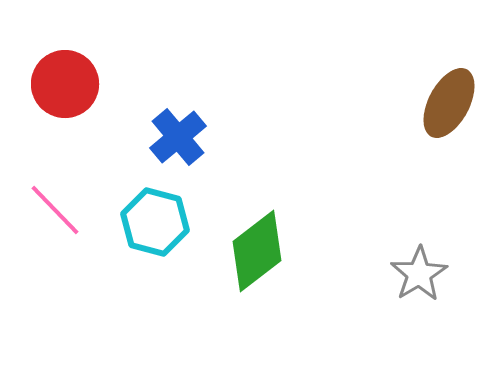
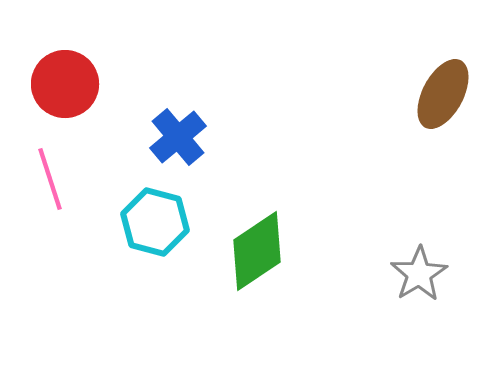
brown ellipse: moved 6 px left, 9 px up
pink line: moved 5 px left, 31 px up; rotated 26 degrees clockwise
green diamond: rotated 4 degrees clockwise
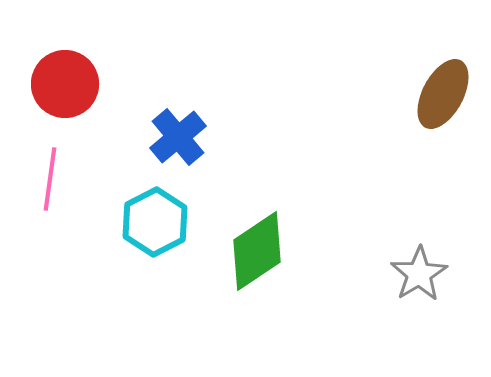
pink line: rotated 26 degrees clockwise
cyan hexagon: rotated 18 degrees clockwise
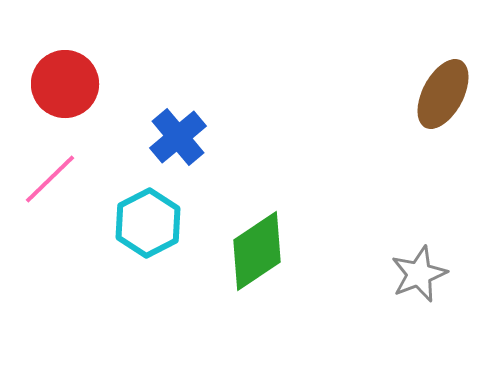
pink line: rotated 38 degrees clockwise
cyan hexagon: moved 7 px left, 1 px down
gray star: rotated 10 degrees clockwise
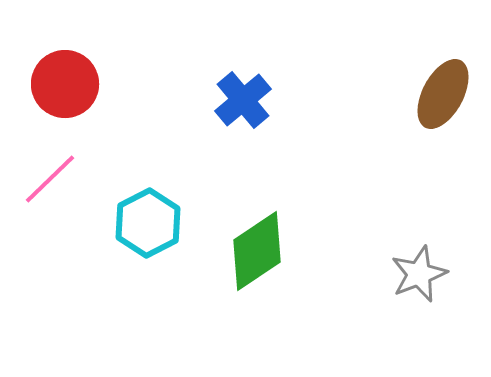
blue cross: moved 65 px right, 37 px up
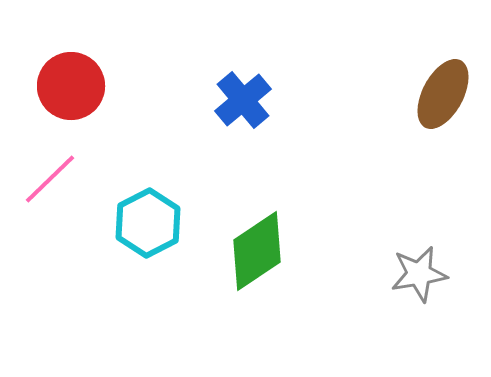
red circle: moved 6 px right, 2 px down
gray star: rotated 12 degrees clockwise
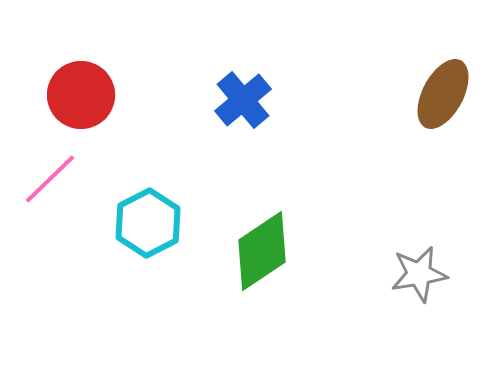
red circle: moved 10 px right, 9 px down
green diamond: moved 5 px right
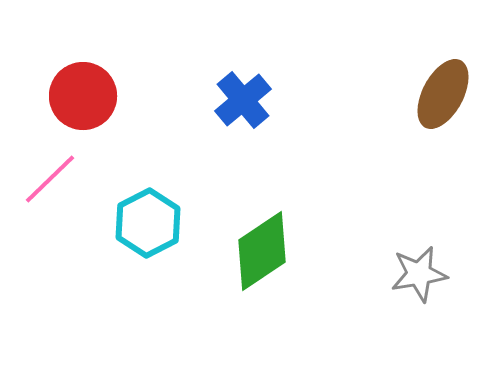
red circle: moved 2 px right, 1 px down
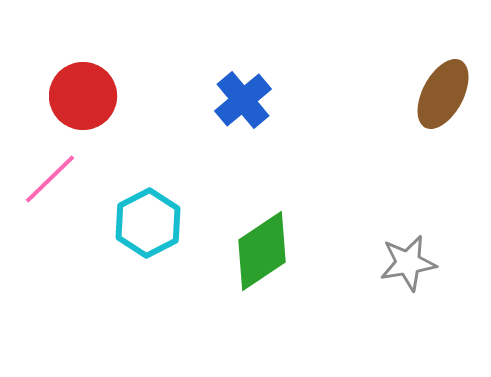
gray star: moved 11 px left, 11 px up
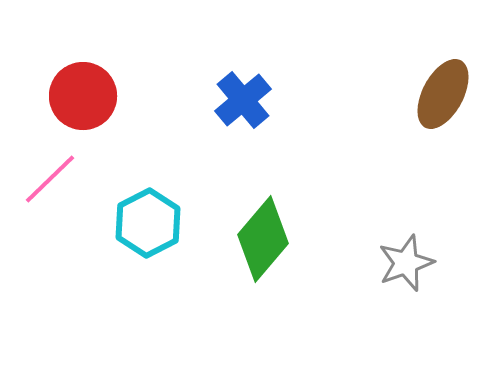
green diamond: moved 1 px right, 12 px up; rotated 16 degrees counterclockwise
gray star: moved 2 px left; rotated 10 degrees counterclockwise
